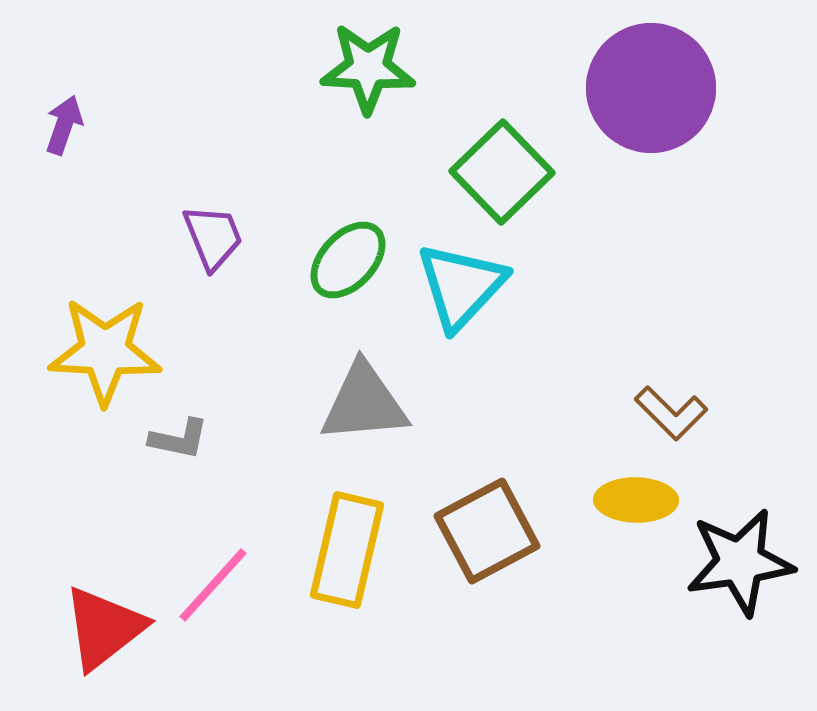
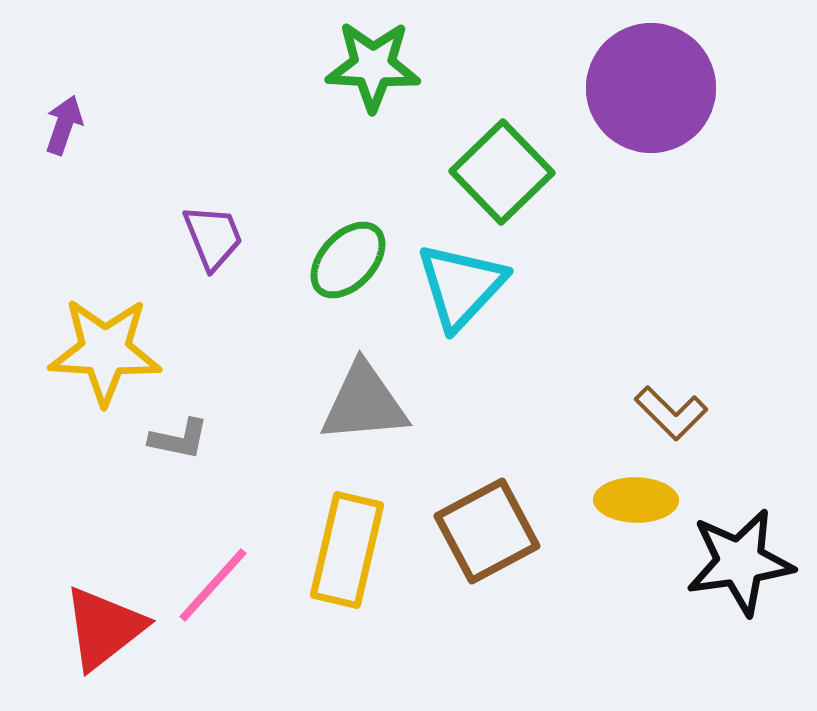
green star: moved 5 px right, 2 px up
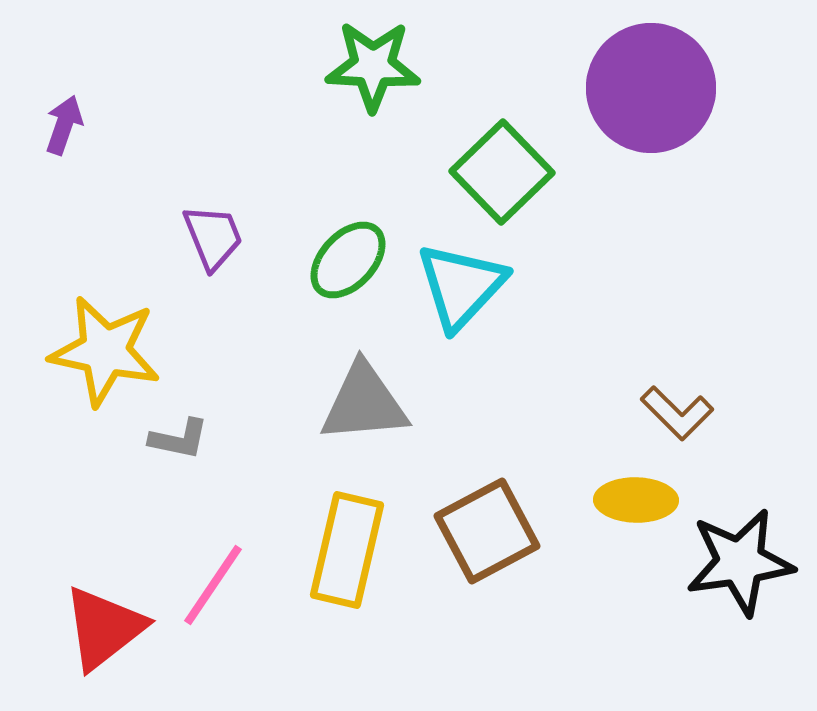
yellow star: rotated 9 degrees clockwise
brown L-shape: moved 6 px right
pink line: rotated 8 degrees counterclockwise
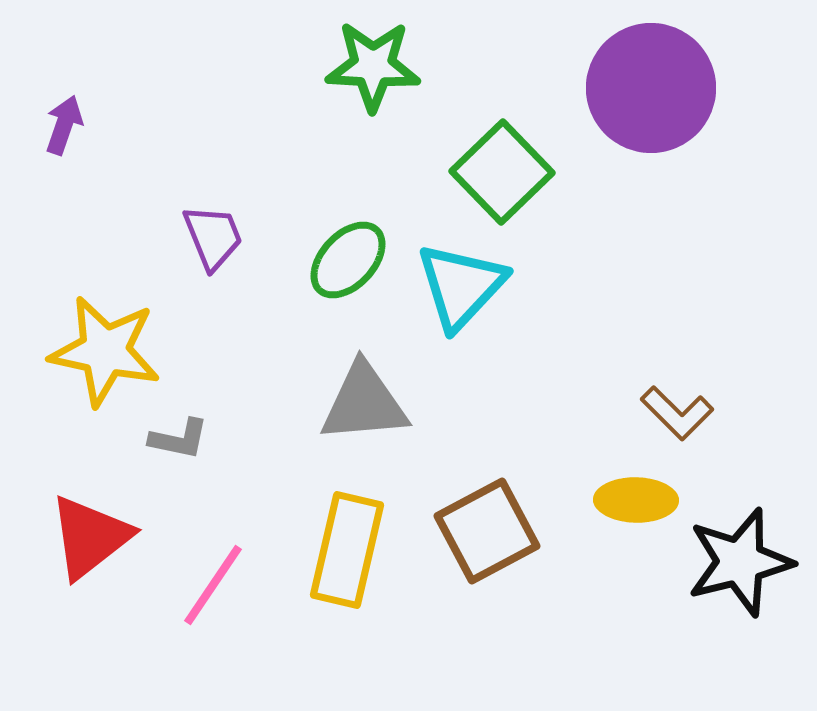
black star: rotated 6 degrees counterclockwise
red triangle: moved 14 px left, 91 px up
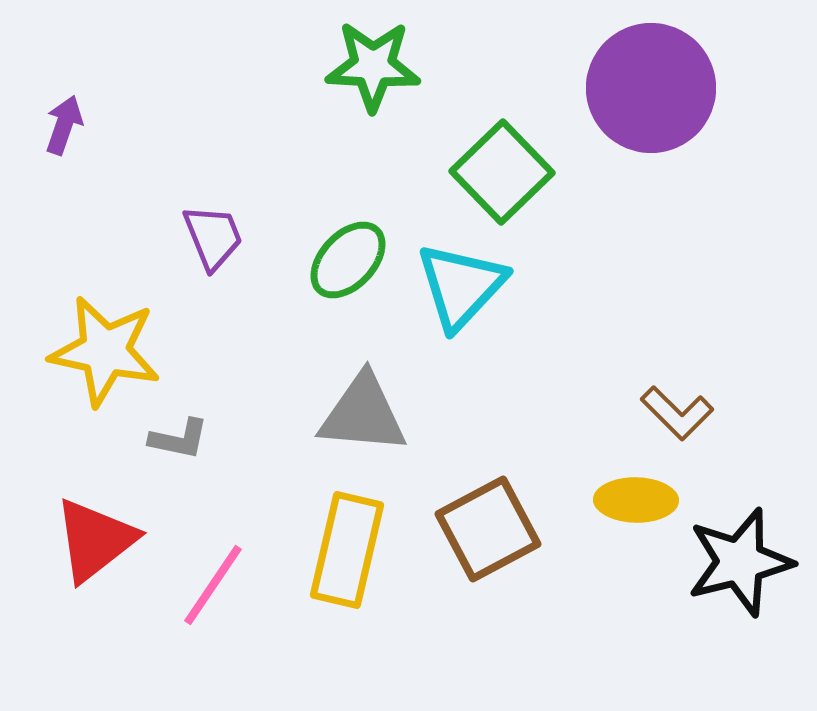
gray triangle: moved 1 px left, 11 px down; rotated 10 degrees clockwise
brown square: moved 1 px right, 2 px up
red triangle: moved 5 px right, 3 px down
